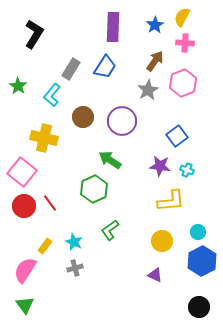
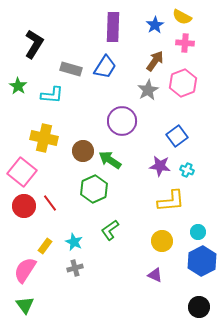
yellow semicircle: rotated 90 degrees counterclockwise
black L-shape: moved 10 px down
gray rectangle: rotated 75 degrees clockwise
cyan L-shape: rotated 125 degrees counterclockwise
brown circle: moved 34 px down
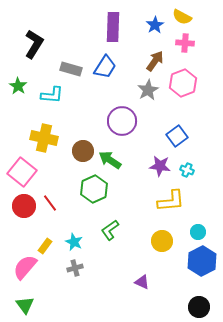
pink semicircle: moved 3 px up; rotated 8 degrees clockwise
purple triangle: moved 13 px left, 7 px down
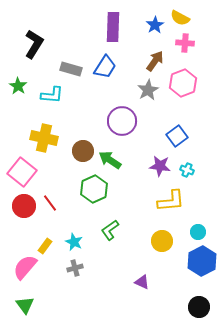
yellow semicircle: moved 2 px left, 1 px down
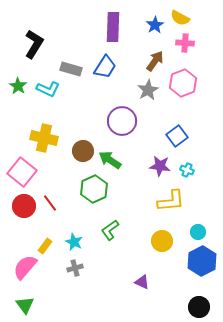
cyan L-shape: moved 4 px left, 6 px up; rotated 20 degrees clockwise
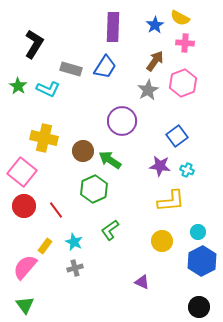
red line: moved 6 px right, 7 px down
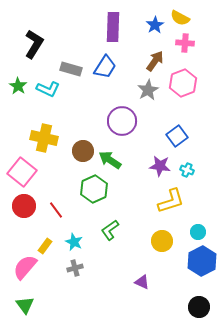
yellow L-shape: rotated 12 degrees counterclockwise
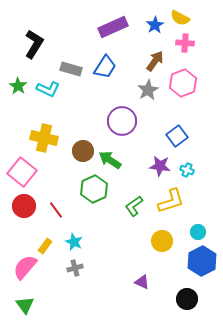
purple rectangle: rotated 64 degrees clockwise
green L-shape: moved 24 px right, 24 px up
black circle: moved 12 px left, 8 px up
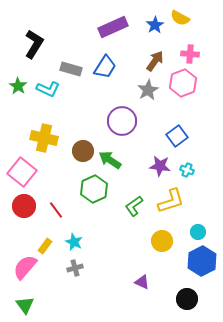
pink cross: moved 5 px right, 11 px down
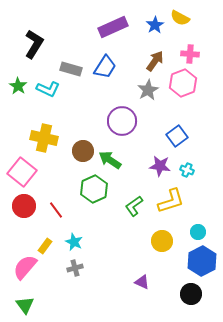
black circle: moved 4 px right, 5 px up
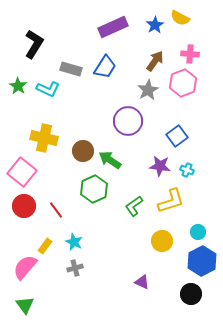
purple circle: moved 6 px right
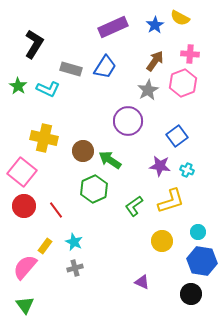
blue hexagon: rotated 24 degrees counterclockwise
